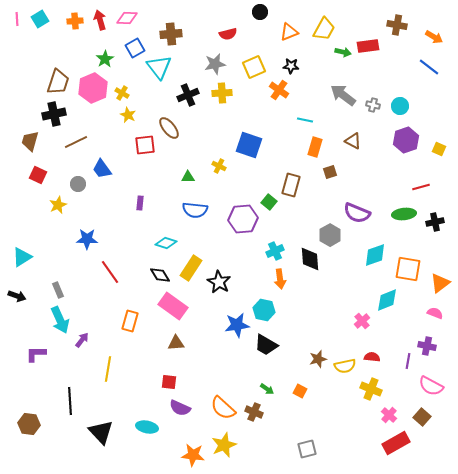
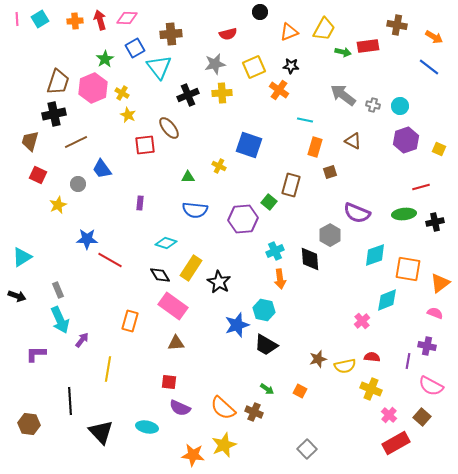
red line at (110, 272): moved 12 px up; rotated 25 degrees counterclockwise
blue star at (237, 325): rotated 10 degrees counterclockwise
gray square at (307, 449): rotated 30 degrees counterclockwise
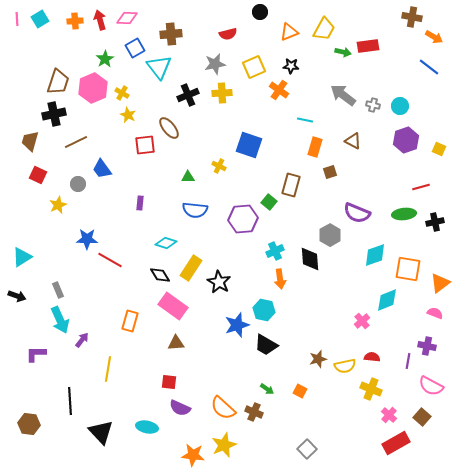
brown cross at (397, 25): moved 15 px right, 8 px up
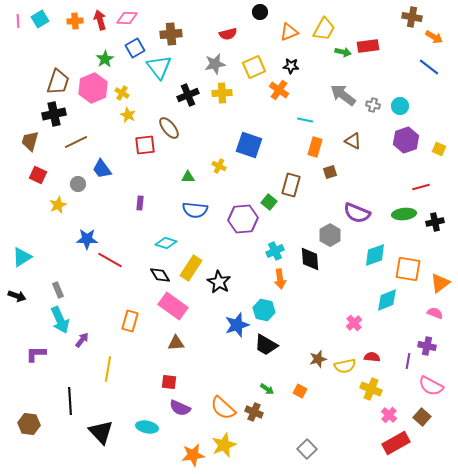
pink line at (17, 19): moved 1 px right, 2 px down
pink cross at (362, 321): moved 8 px left, 2 px down
orange star at (193, 455): rotated 15 degrees counterclockwise
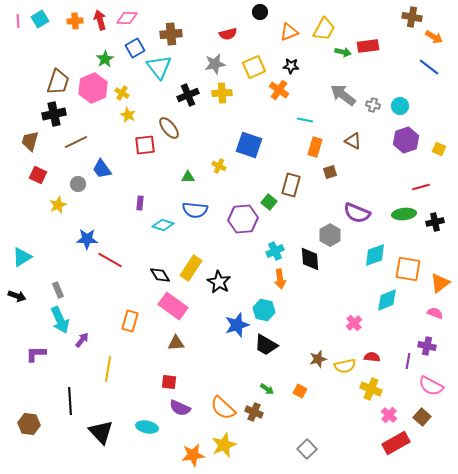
cyan diamond at (166, 243): moved 3 px left, 18 px up
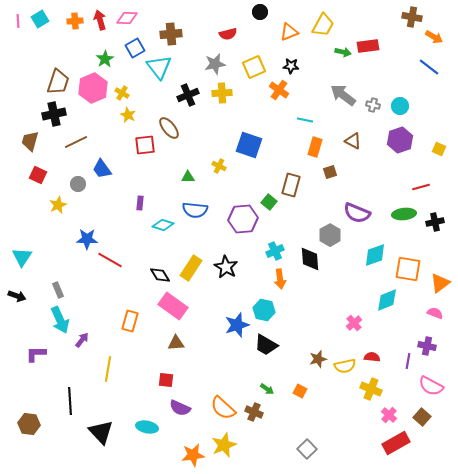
yellow trapezoid at (324, 29): moved 1 px left, 4 px up
purple hexagon at (406, 140): moved 6 px left
cyan triangle at (22, 257): rotated 25 degrees counterclockwise
black star at (219, 282): moved 7 px right, 15 px up
red square at (169, 382): moved 3 px left, 2 px up
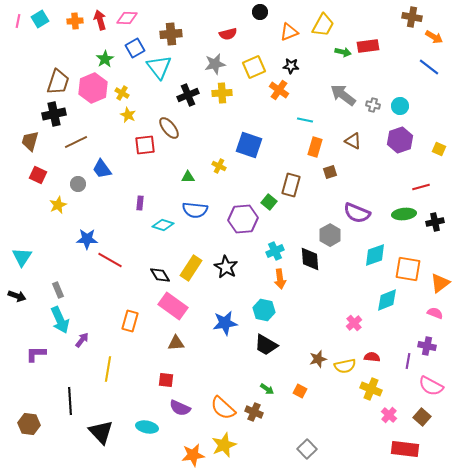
pink line at (18, 21): rotated 16 degrees clockwise
blue star at (237, 325): moved 12 px left, 2 px up; rotated 10 degrees clockwise
red rectangle at (396, 443): moved 9 px right, 6 px down; rotated 36 degrees clockwise
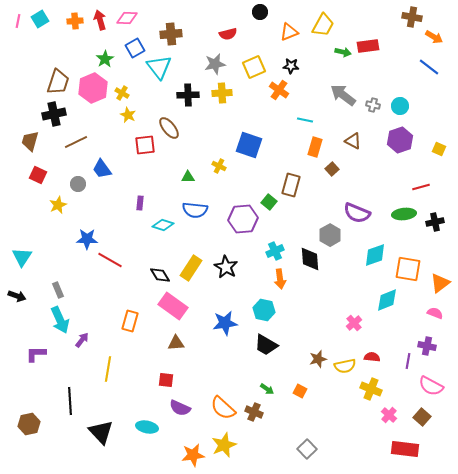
black cross at (188, 95): rotated 20 degrees clockwise
brown square at (330, 172): moved 2 px right, 3 px up; rotated 24 degrees counterclockwise
brown hexagon at (29, 424): rotated 20 degrees counterclockwise
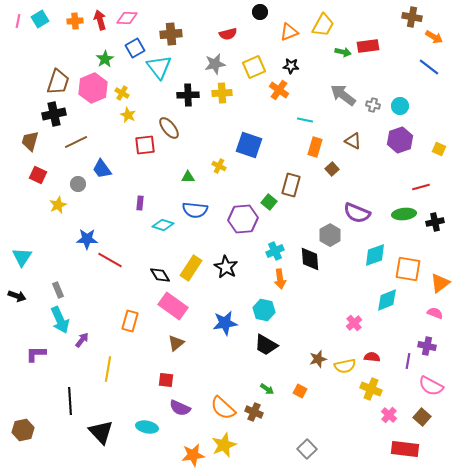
brown triangle at (176, 343): rotated 36 degrees counterclockwise
brown hexagon at (29, 424): moved 6 px left, 6 px down
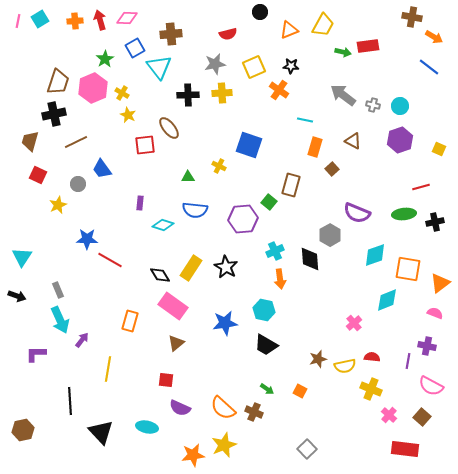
orange triangle at (289, 32): moved 2 px up
